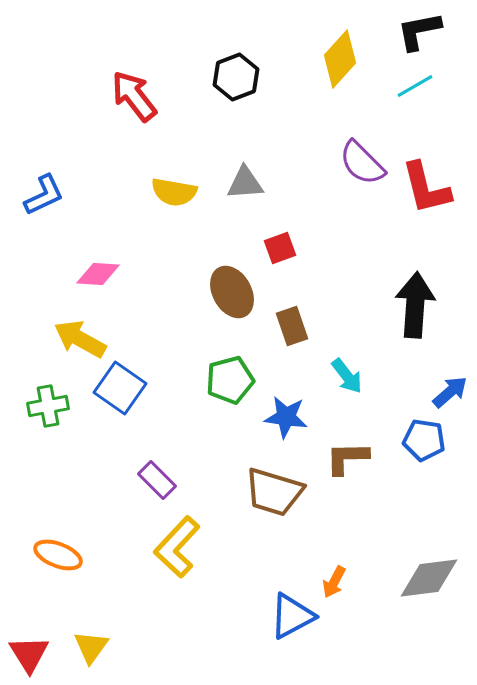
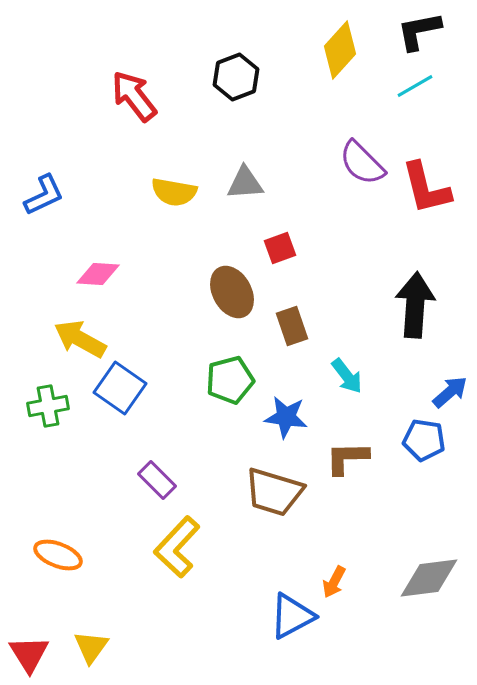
yellow diamond: moved 9 px up
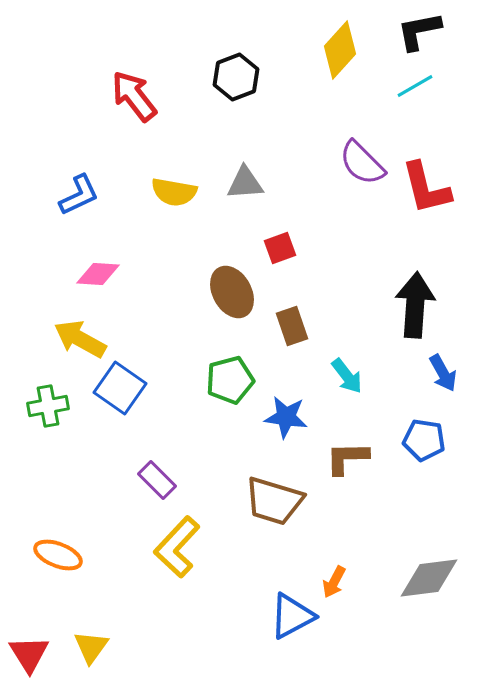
blue L-shape: moved 35 px right
blue arrow: moved 7 px left, 19 px up; rotated 102 degrees clockwise
brown trapezoid: moved 9 px down
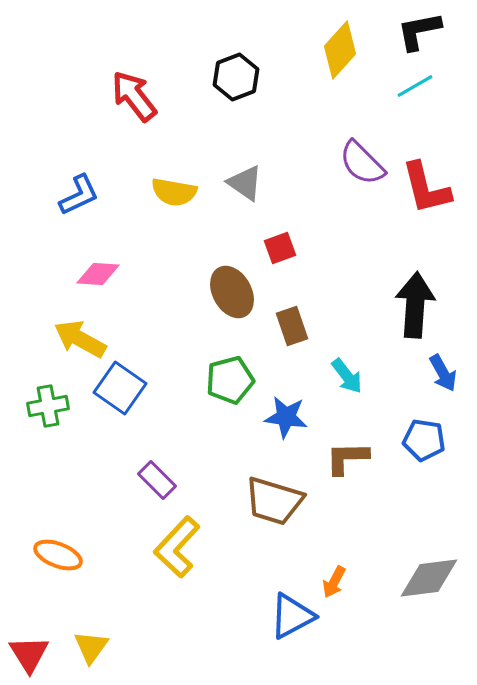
gray triangle: rotated 39 degrees clockwise
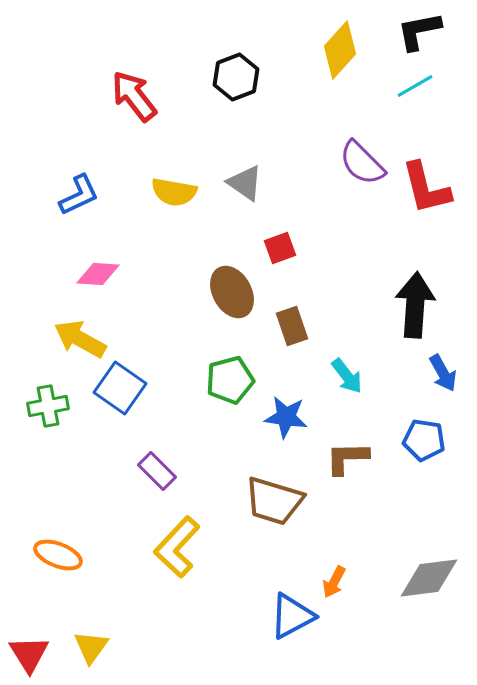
purple rectangle: moved 9 px up
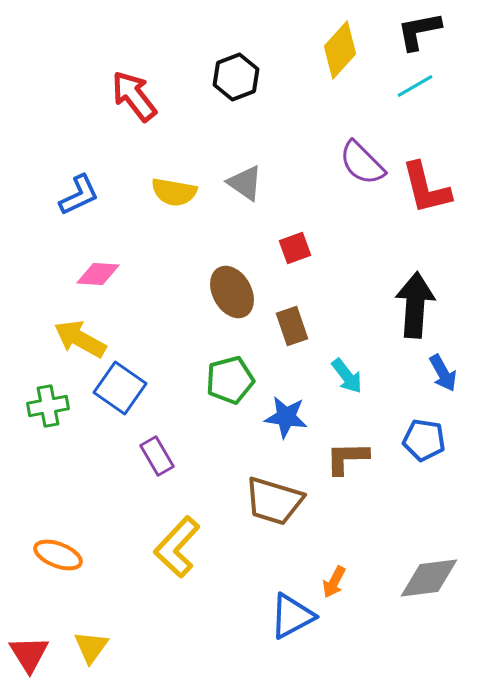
red square: moved 15 px right
purple rectangle: moved 15 px up; rotated 15 degrees clockwise
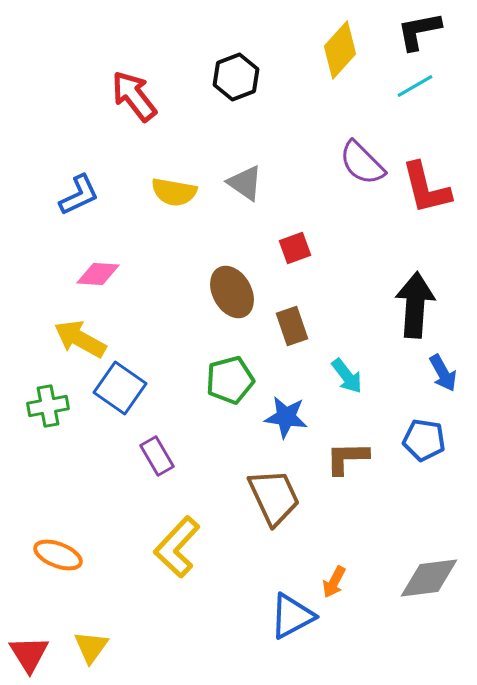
brown trapezoid: moved 4 px up; rotated 132 degrees counterclockwise
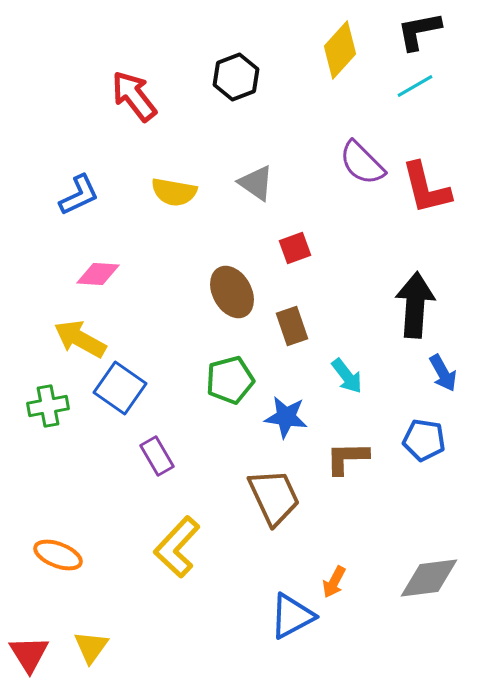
gray triangle: moved 11 px right
